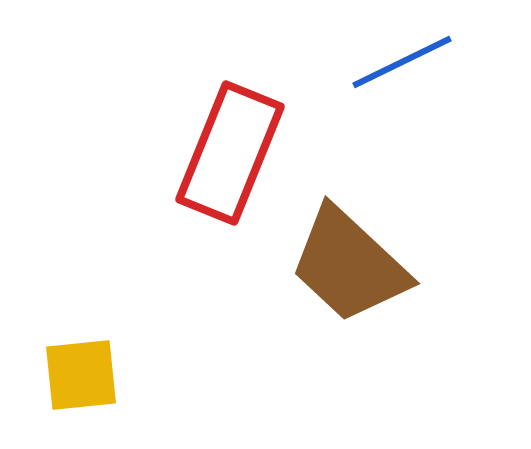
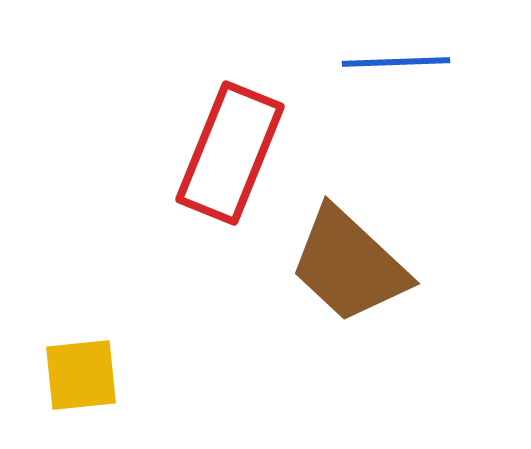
blue line: moved 6 px left; rotated 24 degrees clockwise
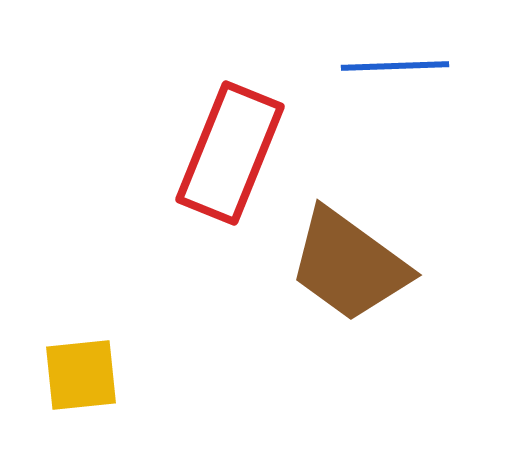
blue line: moved 1 px left, 4 px down
brown trapezoid: rotated 7 degrees counterclockwise
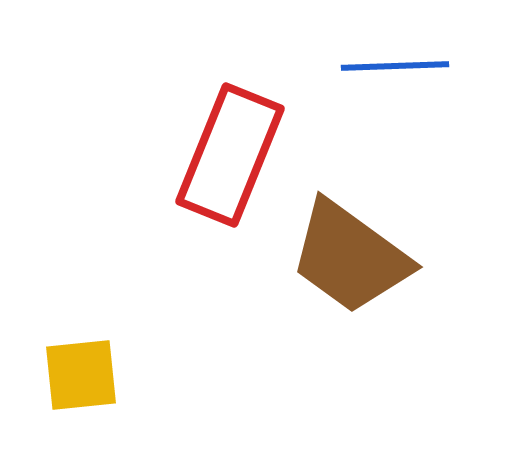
red rectangle: moved 2 px down
brown trapezoid: moved 1 px right, 8 px up
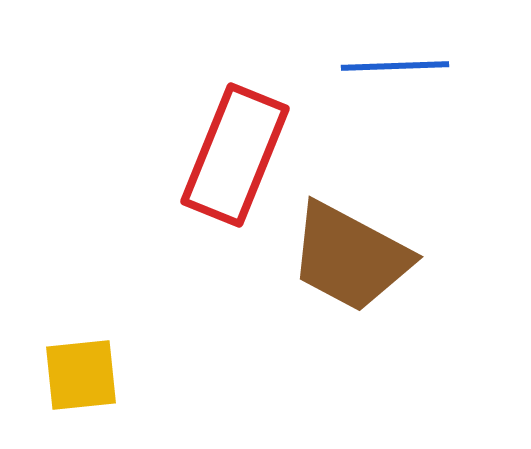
red rectangle: moved 5 px right
brown trapezoid: rotated 8 degrees counterclockwise
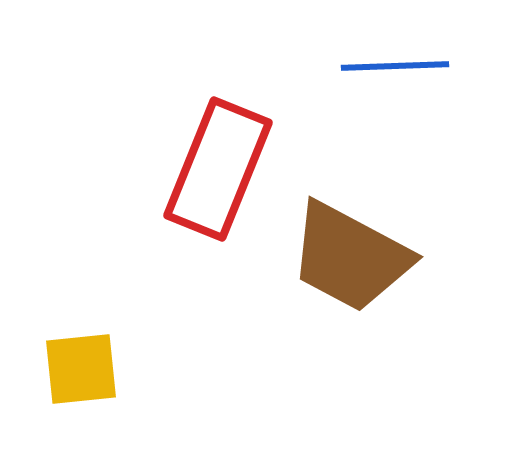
red rectangle: moved 17 px left, 14 px down
yellow square: moved 6 px up
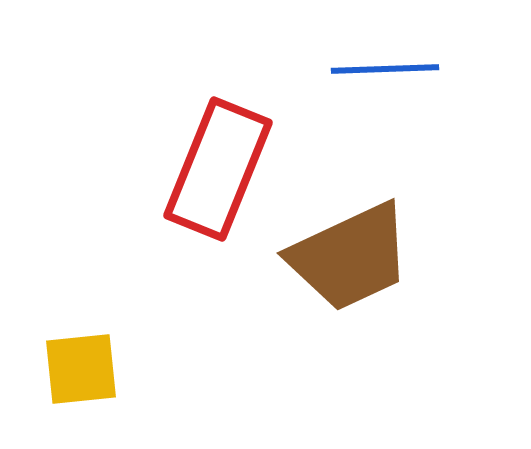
blue line: moved 10 px left, 3 px down
brown trapezoid: rotated 53 degrees counterclockwise
